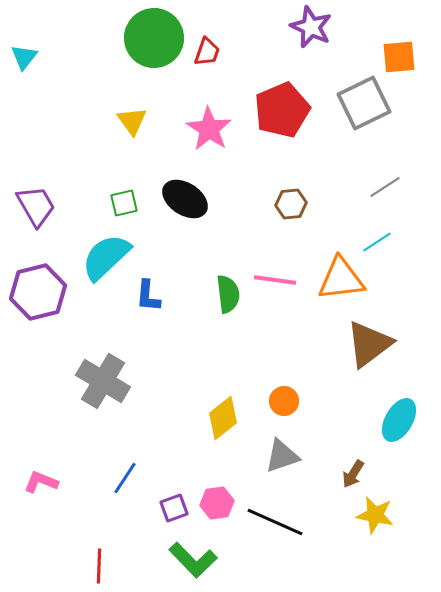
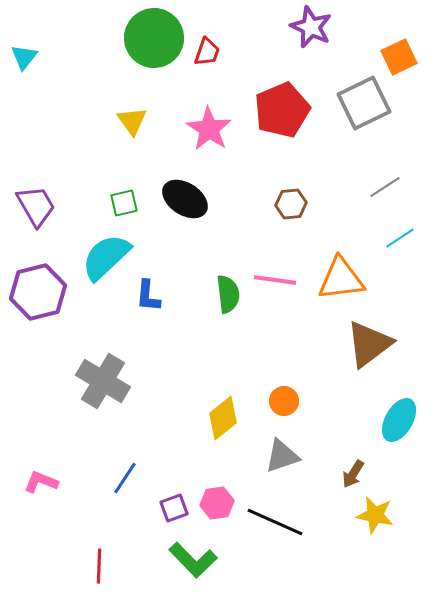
orange square: rotated 21 degrees counterclockwise
cyan line: moved 23 px right, 4 px up
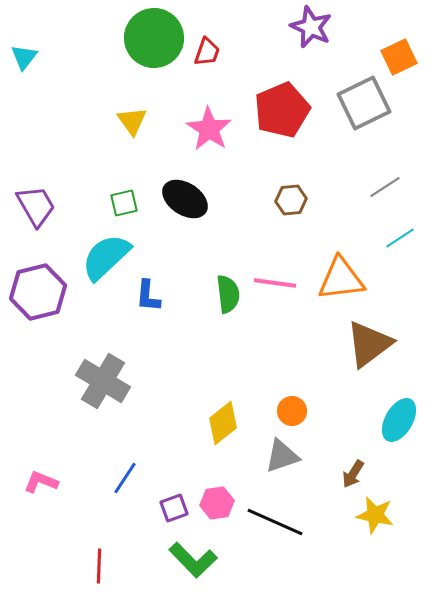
brown hexagon: moved 4 px up
pink line: moved 3 px down
orange circle: moved 8 px right, 10 px down
yellow diamond: moved 5 px down
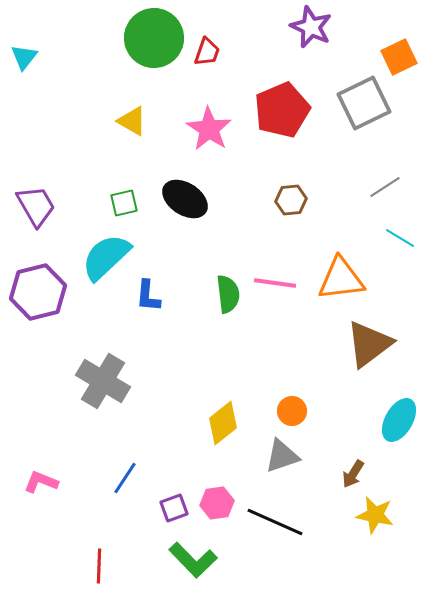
yellow triangle: rotated 24 degrees counterclockwise
cyan line: rotated 64 degrees clockwise
